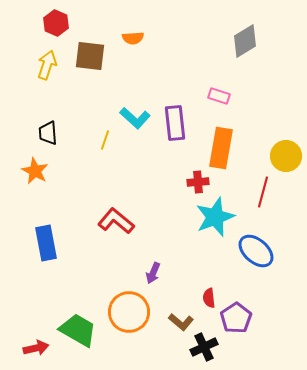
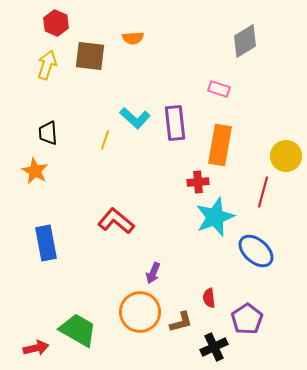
pink rectangle: moved 7 px up
orange rectangle: moved 1 px left, 3 px up
orange circle: moved 11 px right
purple pentagon: moved 11 px right, 1 px down
brown L-shape: rotated 55 degrees counterclockwise
black cross: moved 10 px right
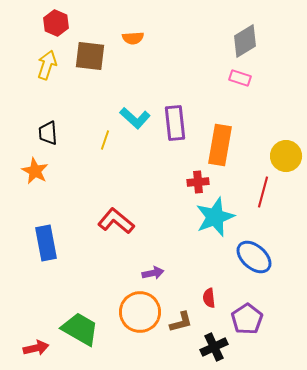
pink rectangle: moved 21 px right, 11 px up
blue ellipse: moved 2 px left, 6 px down
purple arrow: rotated 125 degrees counterclockwise
green trapezoid: moved 2 px right, 1 px up
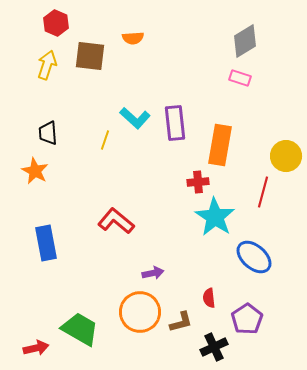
cyan star: rotated 18 degrees counterclockwise
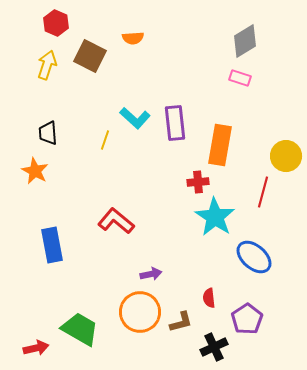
brown square: rotated 20 degrees clockwise
blue rectangle: moved 6 px right, 2 px down
purple arrow: moved 2 px left, 1 px down
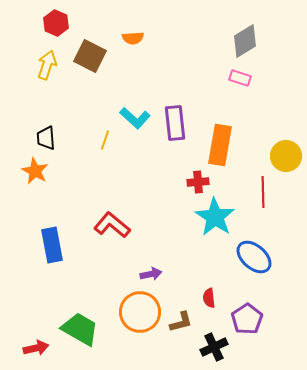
black trapezoid: moved 2 px left, 5 px down
red line: rotated 16 degrees counterclockwise
red L-shape: moved 4 px left, 4 px down
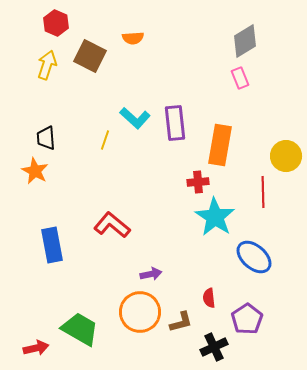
pink rectangle: rotated 50 degrees clockwise
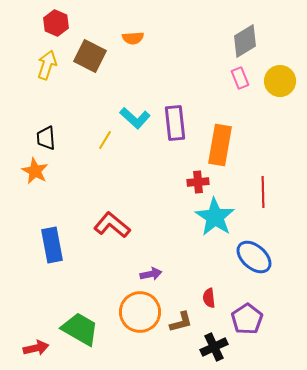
yellow line: rotated 12 degrees clockwise
yellow circle: moved 6 px left, 75 px up
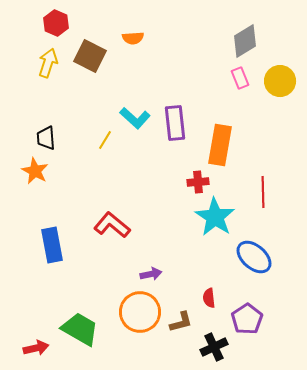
yellow arrow: moved 1 px right, 2 px up
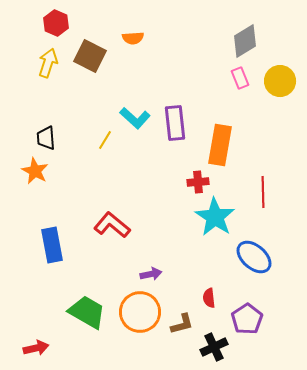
brown L-shape: moved 1 px right, 2 px down
green trapezoid: moved 7 px right, 17 px up
